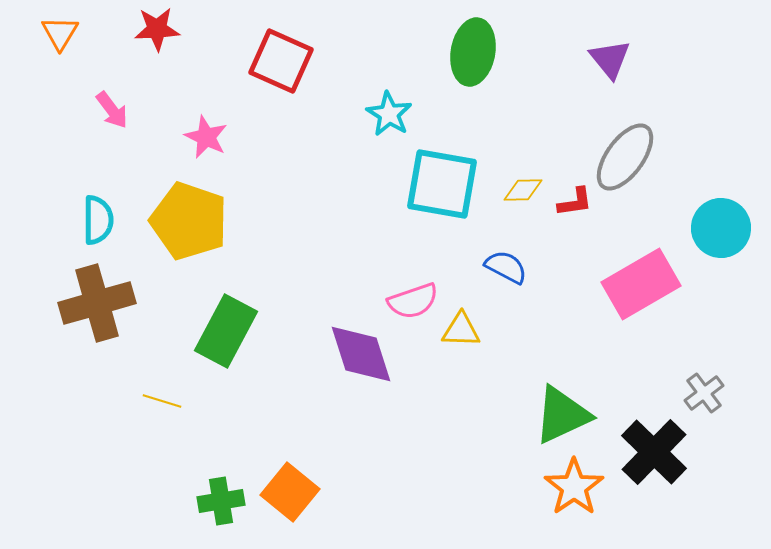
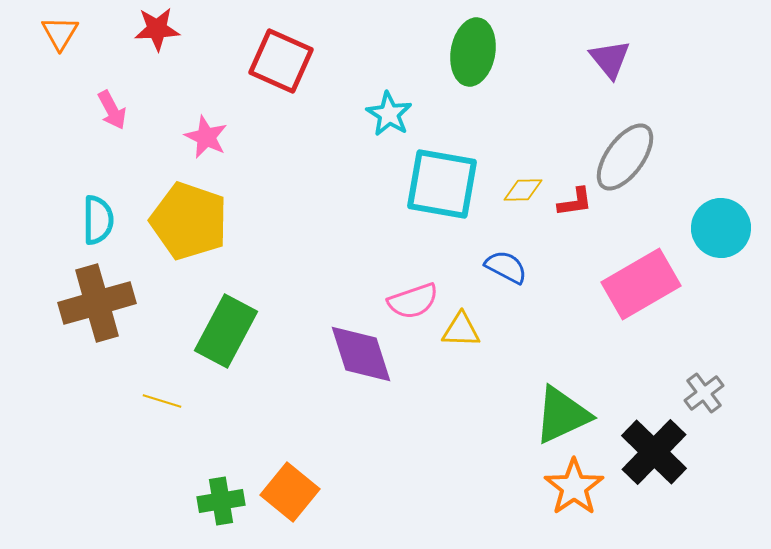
pink arrow: rotated 9 degrees clockwise
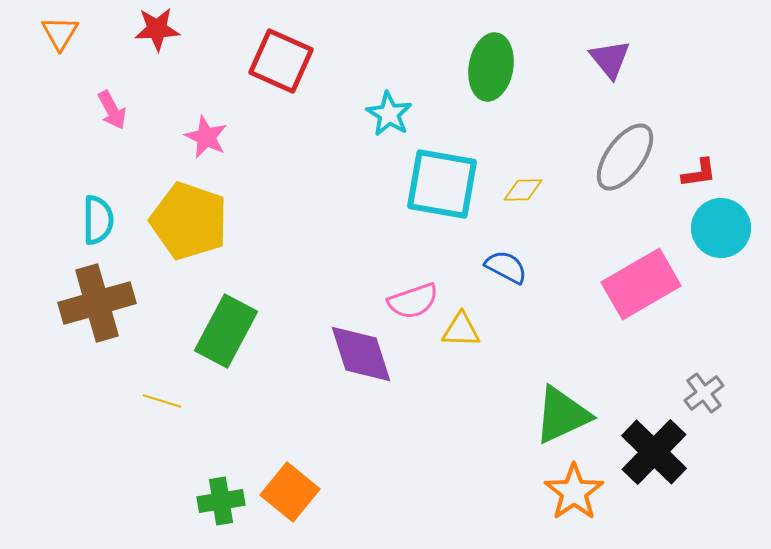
green ellipse: moved 18 px right, 15 px down
red L-shape: moved 124 px right, 29 px up
orange star: moved 5 px down
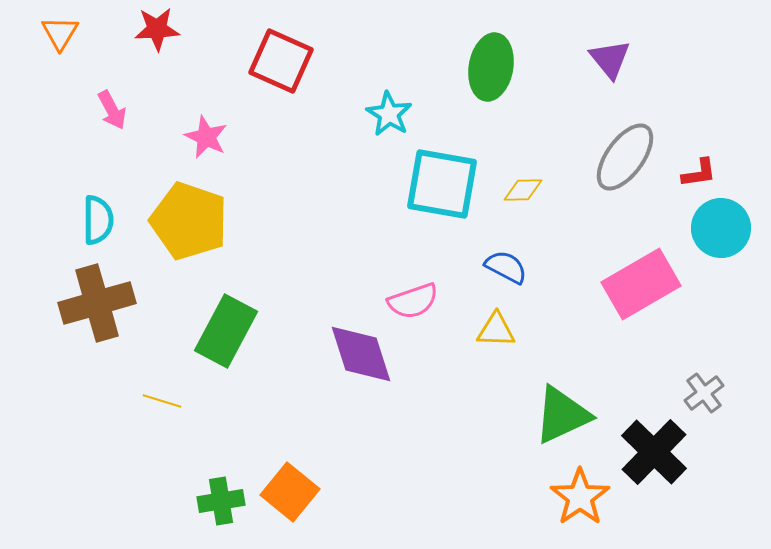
yellow triangle: moved 35 px right
orange star: moved 6 px right, 5 px down
